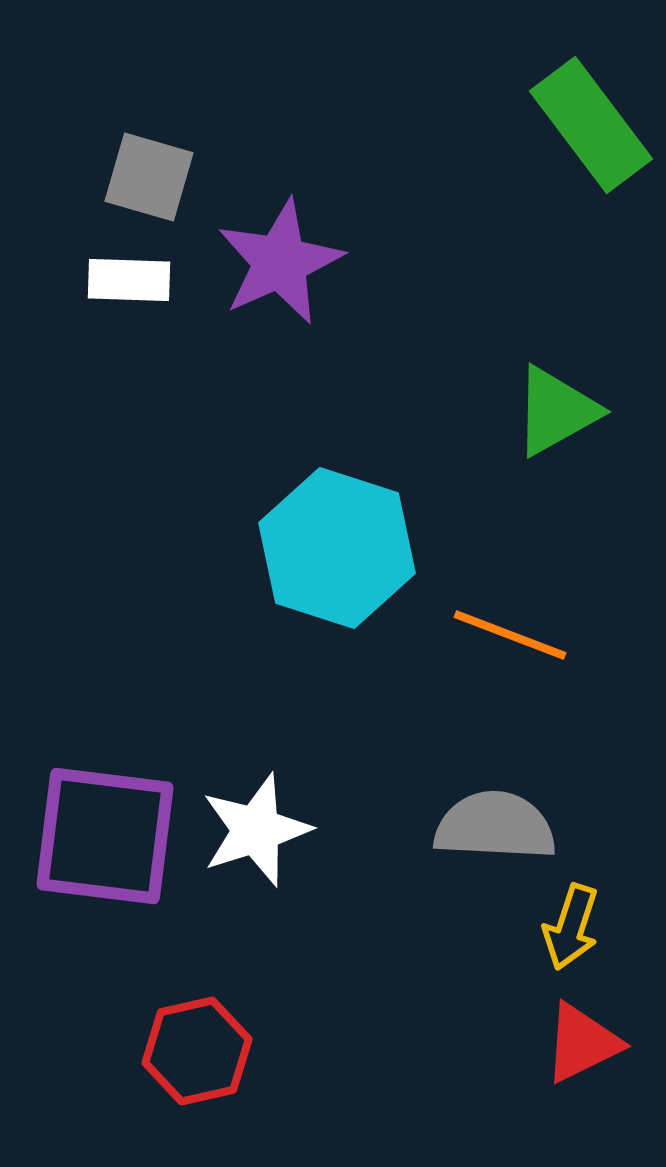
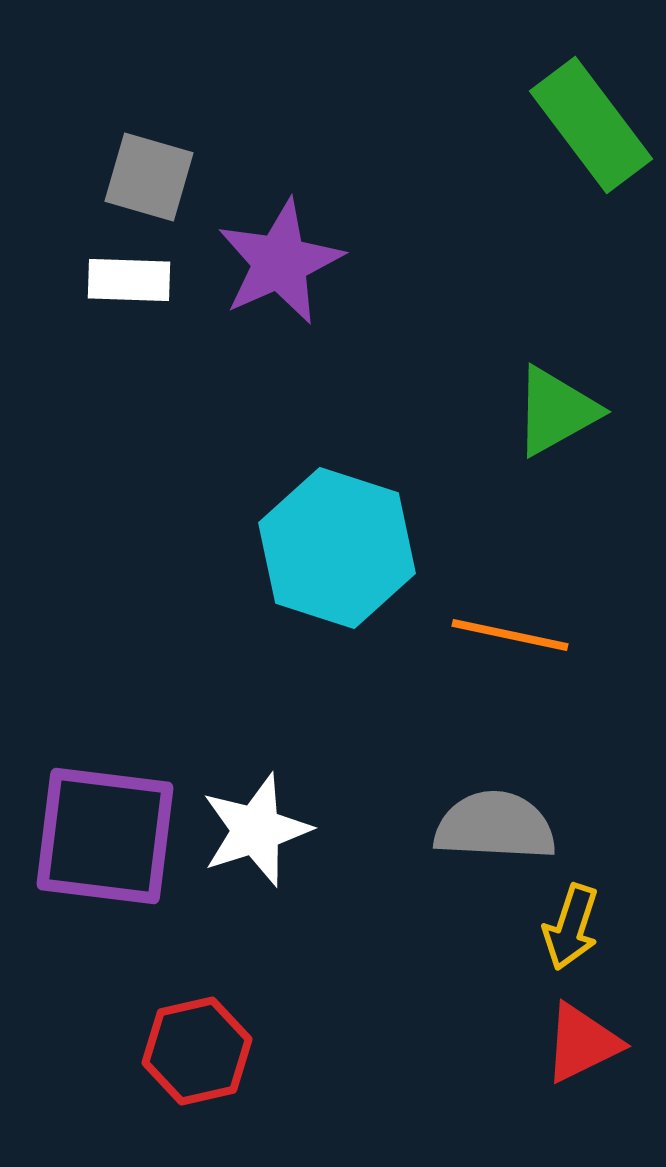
orange line: rotated 9 degrees counterclockwise
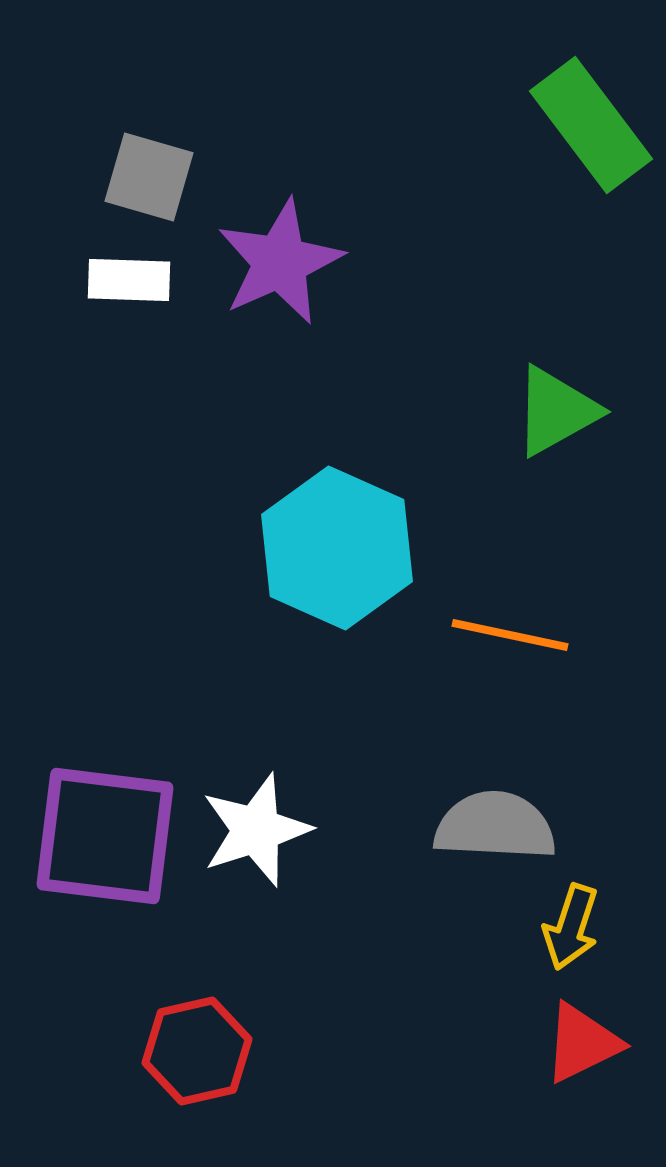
cyan hexagon: rotated 6 degrees clockwise
